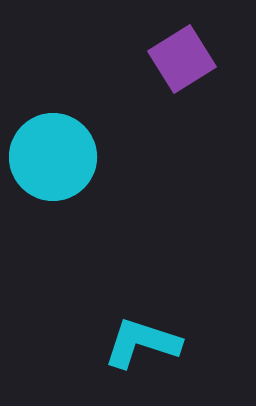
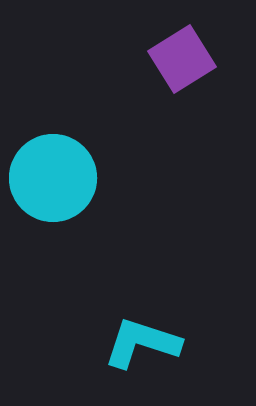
cyan circle: moved 21 px down
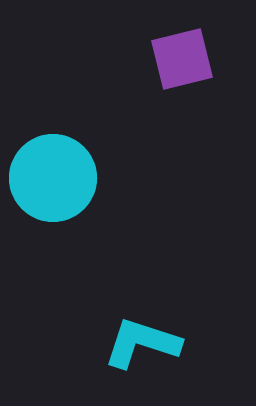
purple square: rotated 18 degrees clockwise
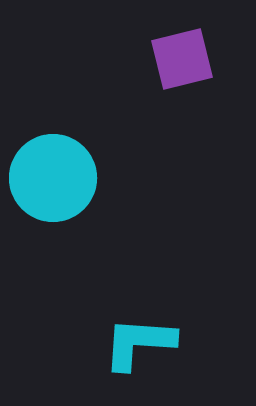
cyan L-shape: moved 3 px left; rotated 14 degrees counterclockwise
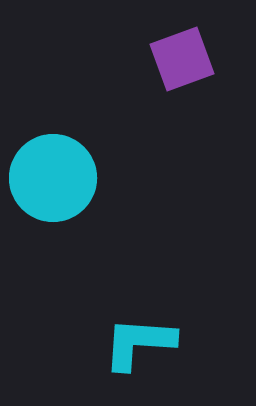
purple square: rotated 6 degrees counterclockwise
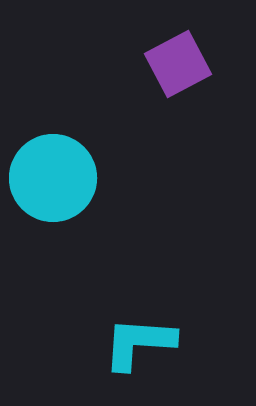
purple square: moved 4 px left, 5 px down; rotated 8 degrees counterclockwise
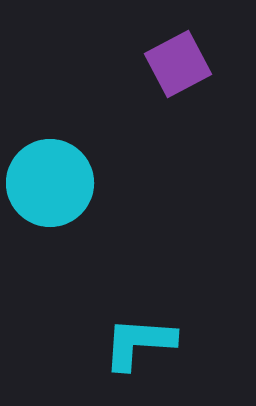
cyan circle: moved 3 px left, 5 px down
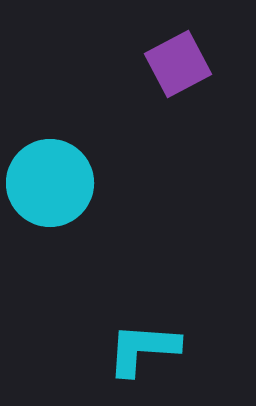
cyan L-shape: moved 4 px right, 6 px down
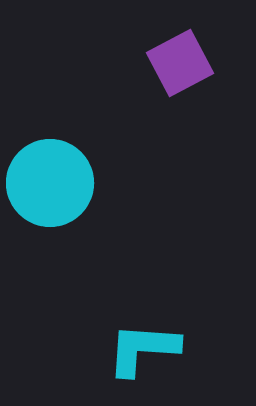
purple square: moved 2 px right, 1 px up
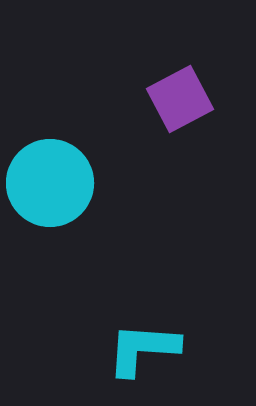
purple square: moved 36 px down
